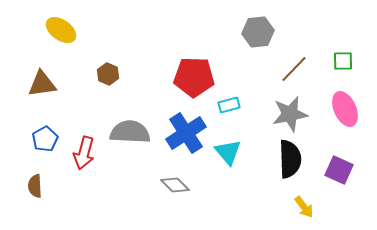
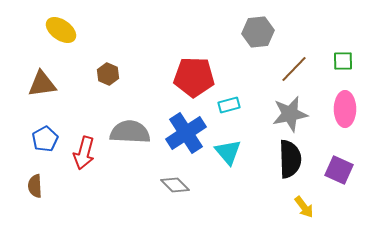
pink ellipse: rotated 24 degrees clockwise
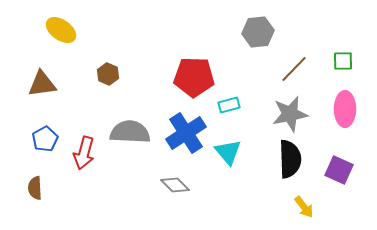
brown semicircle: moved 2 px down
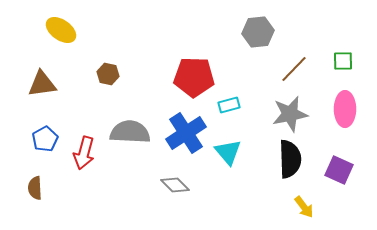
brown hexagon: rotated 10 degrees counterclockwise
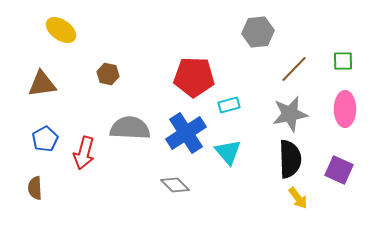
gray semicircle: moved 4 px up
yellow arrow: moved 6 px left, 9 px up
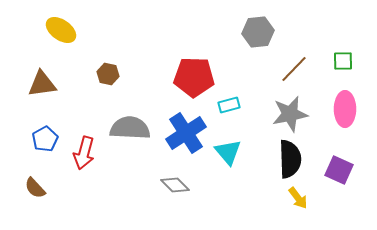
brown semicircle: rotated 40 degrees counterclockwise
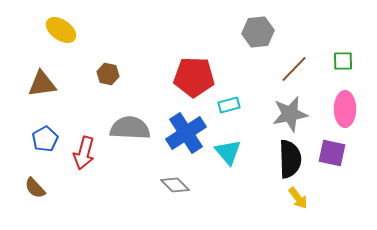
purple square: moved 7 px left, 17 px up; rotated 12 degrees counterclockwise
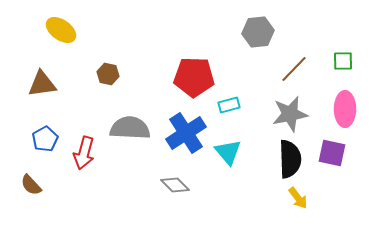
brown semicircle: moved 4 px left, 3 px up
